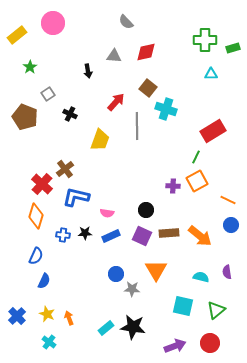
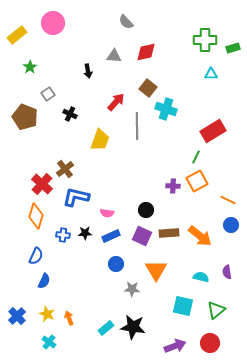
blue circle at (116, 274): moved 10 px up
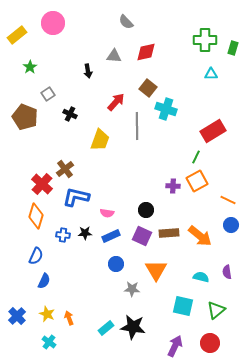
green rectangle at (233, 48): rotated 56 degrees counterclockwise
purple arrow at (175, 346): rotated 45 degrees counterclockwise
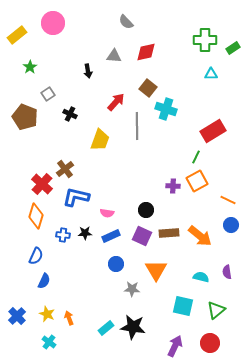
green rectangle at (233, 48): rotated 40 degrees clockwise
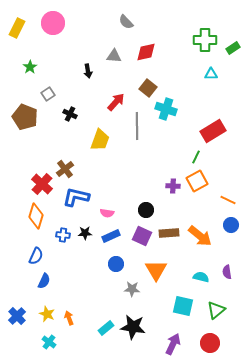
yellow rectangle at (17, 35): moved 7 px up; rotated 24 degrees counterclockwise
purple arrow at (175, 346): moved 2 px left, 2 px up
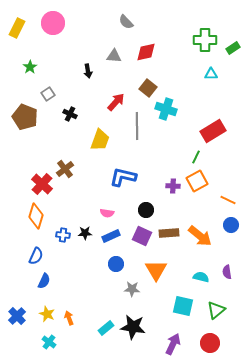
blue L-shape at (76, 197): moved 47 px right, 20 px up
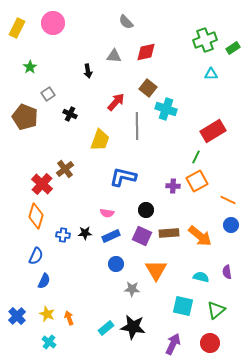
green cross at (205, 40): rotated 20 degrees counterclockwise
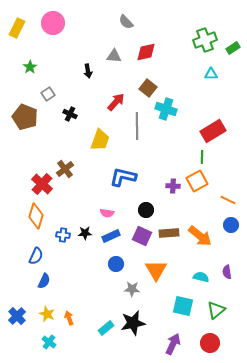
green line at (196, 157): moved 6 px right; rotated 24 degrees counterclockwise
black star at (133, 327): moved 4 px up; rotated 20 degrees counterclockwise
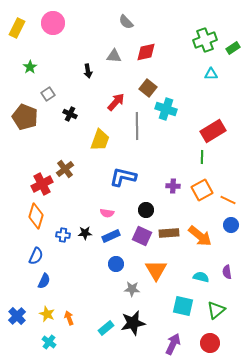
orange square at (197, 181): moved 5 px right, 9 px down
red cross at (42, 184): rotated 20 degrees clockwise
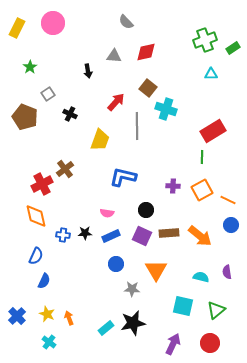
orange diamond at (36, 216): rotated 30 degrees counterclockwise
